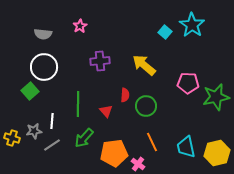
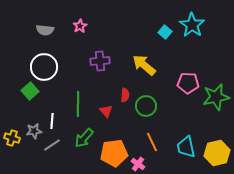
gray semicircle: moved 2 px right, 4 px up
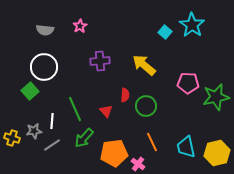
green line: moved 3 px left, 5 px down; rotated 25 degrees counterclockwise
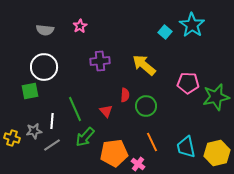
green square: rotated 30 degrees clockwise
green arrow: moved 1 px right, 1 px up
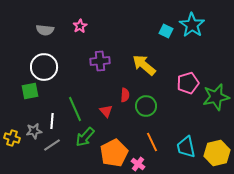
cyan square: moved 1 px right, 1 px up; rotated 16 degrees counterclockwise
pink pentagon: rotated 20 degrees counterclockwise
orange pentagon: rotated 20 degrees counterclockwise
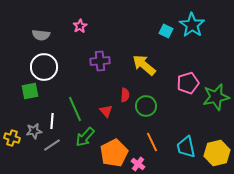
gray semicircle: moved 4 px left, 5 px down
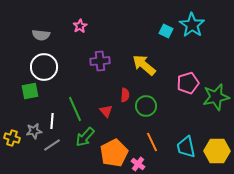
yellow hexagon: moved 2 px up; rotated 15 degrees clockwise
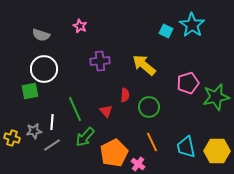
pink star: rotated 16 degrees counterclockwise
gray semicircle: rotated 12 degrees clockwise
white circle: moved 2 px down
green circle: moved 3 px right, 1 px down
white line: moved 1 px down
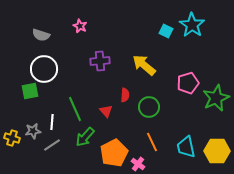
green star: moved 1 px down; rotated 12 degrees counterclockwise
gray star: moved 1 px left
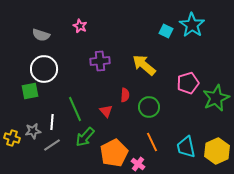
yellow hexagon: rotated 25 degrees counterclockwise
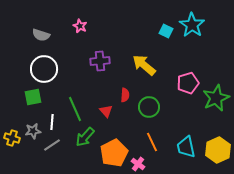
green square: moved 3 px right, 6 px down
yellow hexagon: moved 1 px right, 1 px up
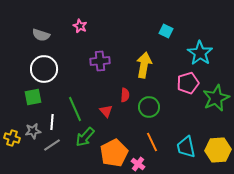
cyan star: moved 8 px right, 28 px down
yellow arrow: rotated 60 degrees clockwise
yellow hexagon: rotated 20 degrees clockwise
